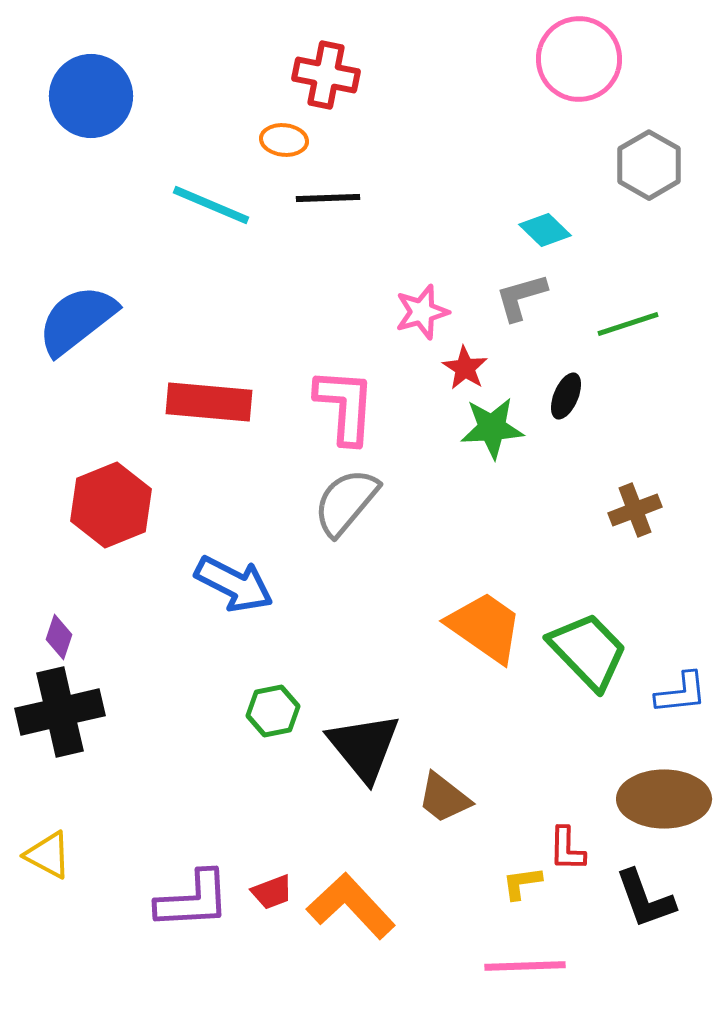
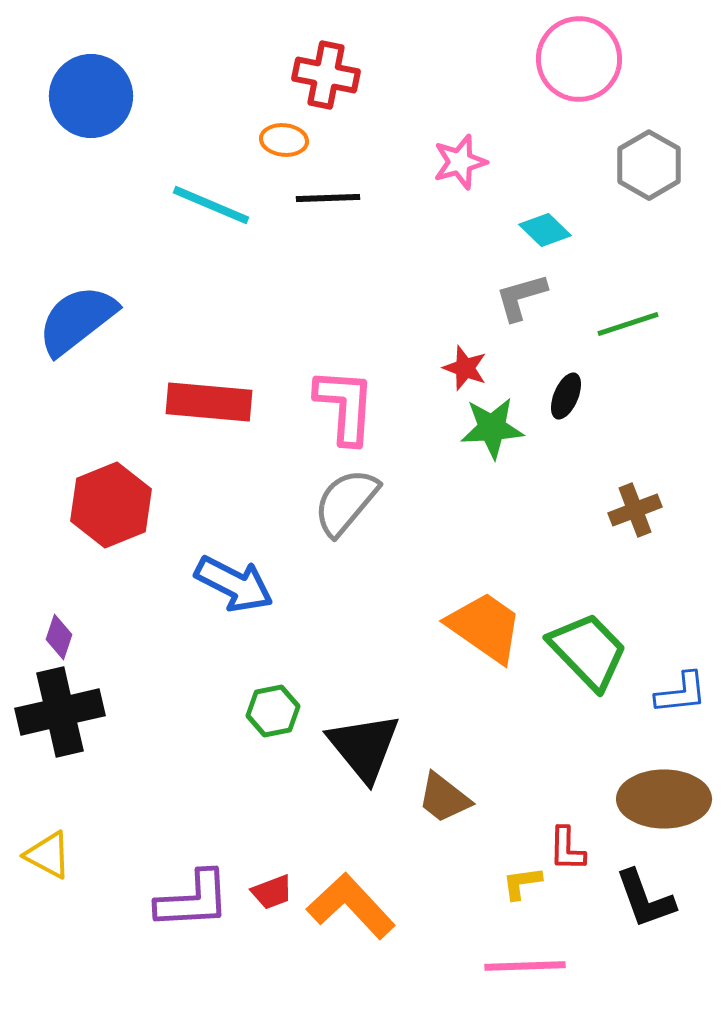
pink star: moved 38 px right, 150 px up
red star: rotated 12 degrees counterclockwise
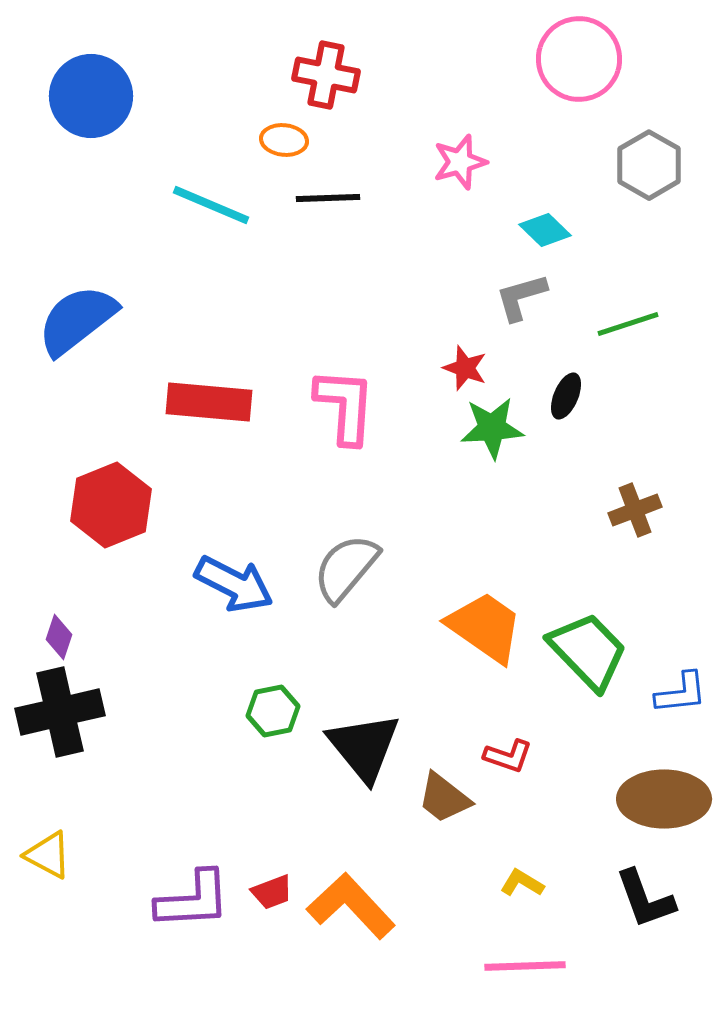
gray semicircle: moved 66 px down
red L-shape: moved 59 px left, 93 px up; rotated 72 degrees counterclockwise
yellow L-shape: rotated 39 degrees clockwise
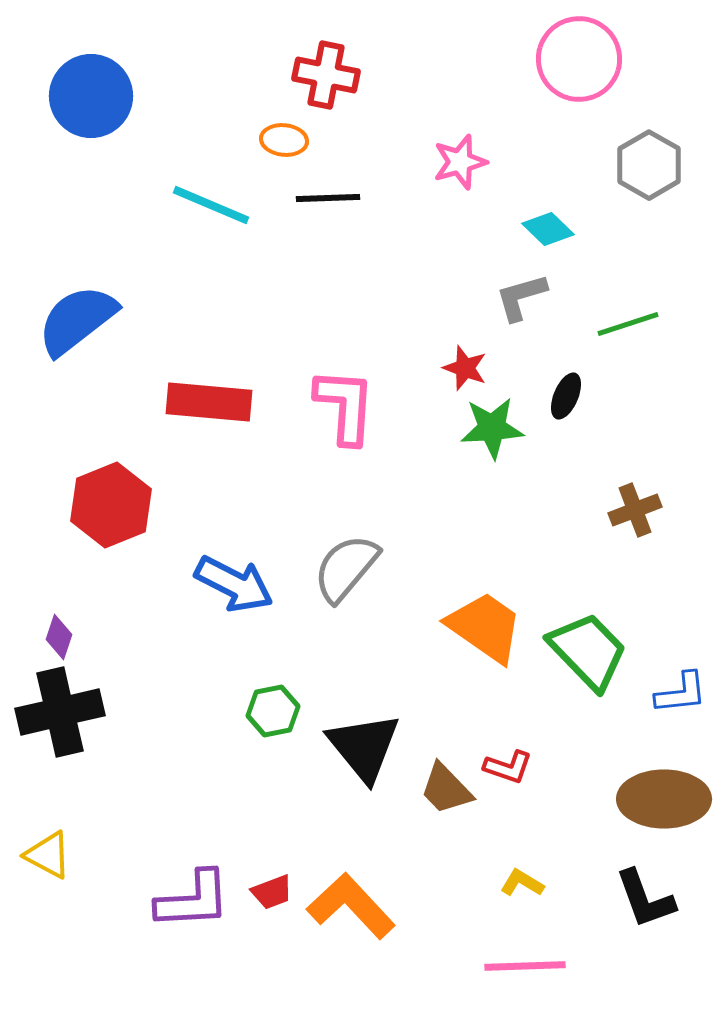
cyan diamond: moved 3 px right, 1 px up
red L-shape: moved 11 px down
brown trapezoid: moved 2 px right, 9 px up; rotated 8 degrees clockwise
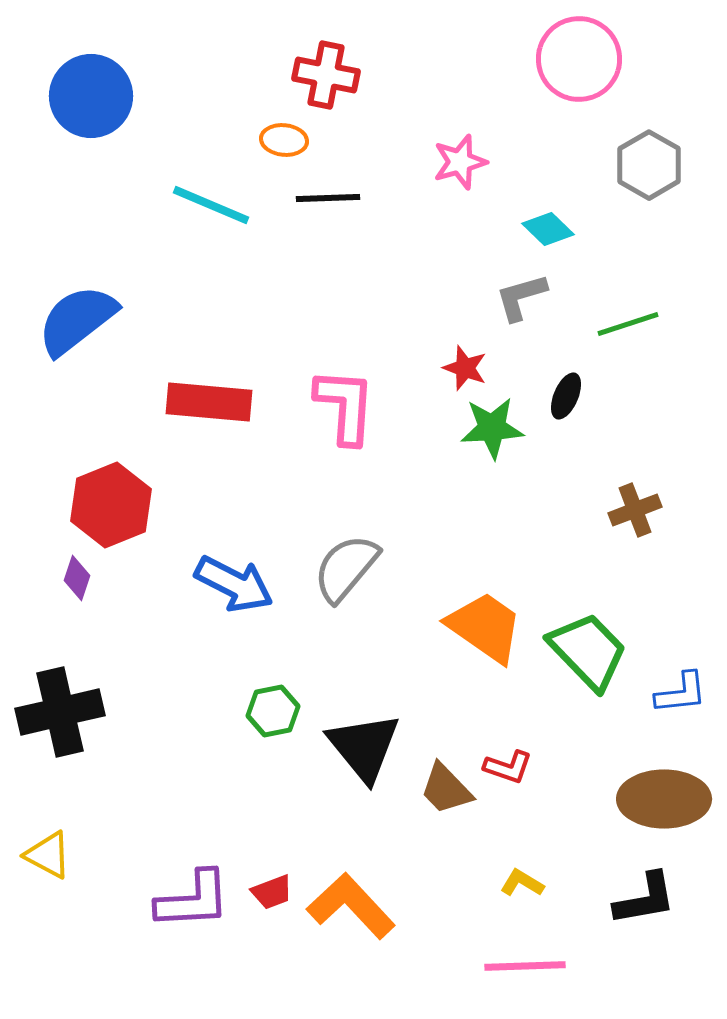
purple diamond: moved 18 px right, 59 px up
black L-shape: rotated 80 degrees counterclockwise
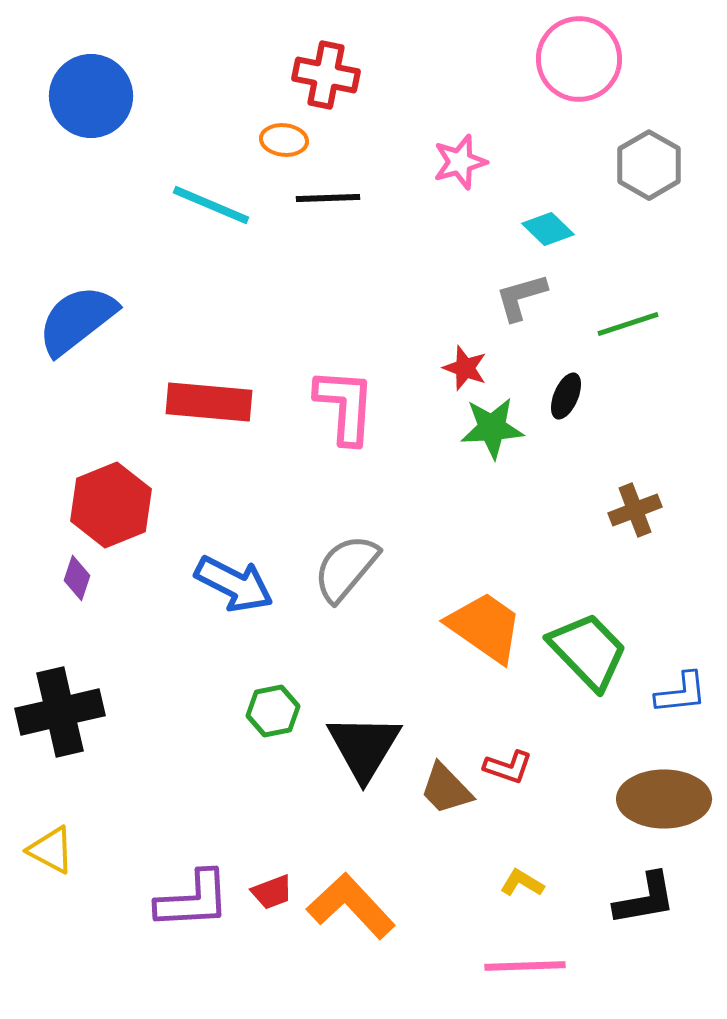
black triangle: rotated 10 degrees clockwise
yellow triangle: moved 3 px right, 5 px up
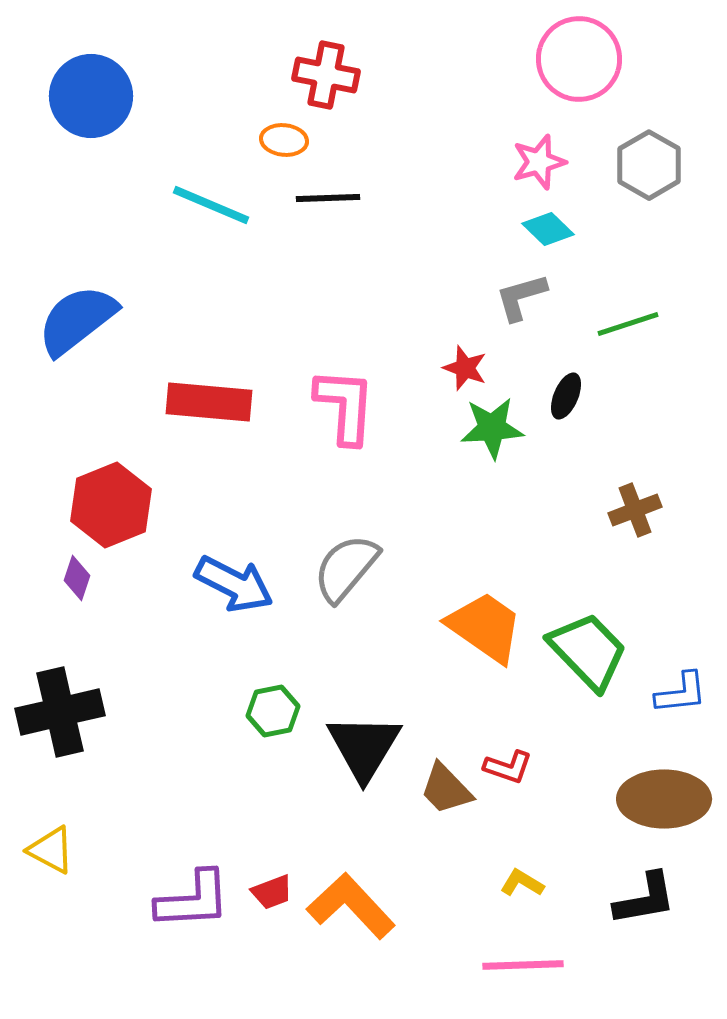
pink star: moved 79 px right
pink line: moved 2 px left, 1 px up
